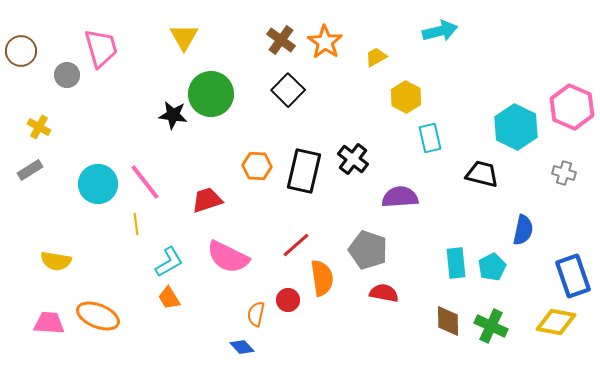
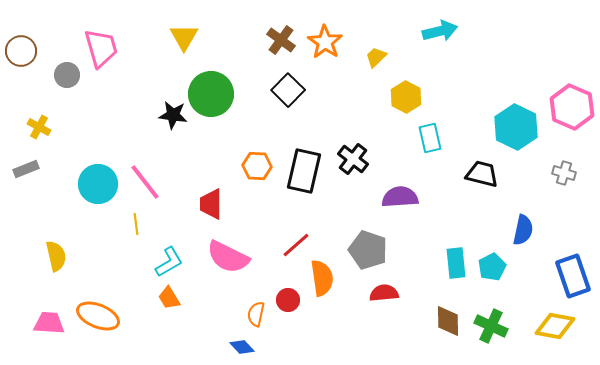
yellow trapezoid at (376, 57): rotated 15 degrees counterclockwise
gray rectangle at (30, 170): moved 4 px left, 1 px up; rotated 10 degrees clockwise
red trapezoid at (207, 200): moved 4 px right, 4 px down; rotated 72 degrees counterclockwise
yellow semicircle at (56, 261): moved 5 px up; rotated 112 degrees counterclockwise
red semicircle at (384, 293): rotated 16 degrees counterclockwise
yellow diamond at (556, 322): moved 1 px left, 4 px down
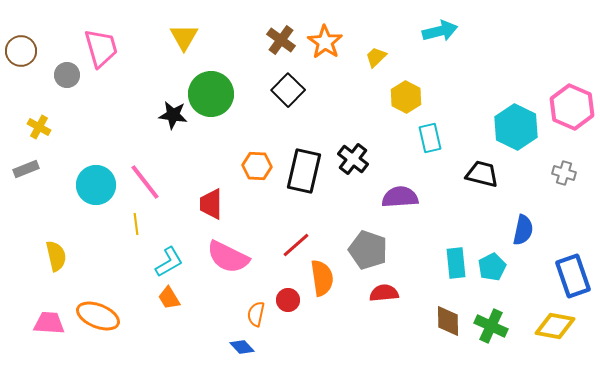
cyan circle at (98, 184): moved 2 px left, 1 px down
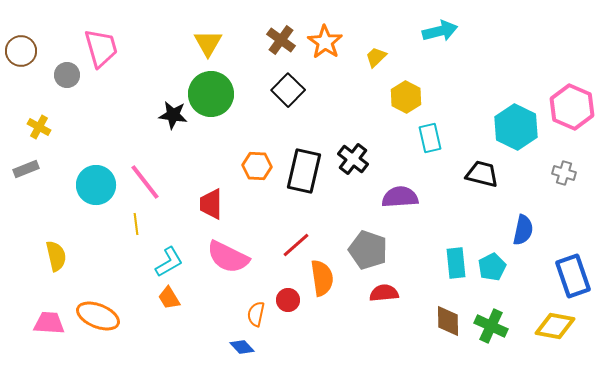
yellow triangle at (184, 37): moved 24 px right, 6 px down
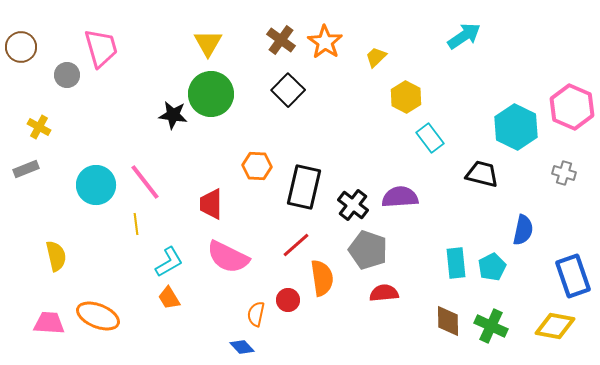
cyan arrow at (440, 31): moved 24 px right, 5 px down; rotated 20 degrees counterclockwise
brown circle at (21, 51): moved 4 px up
cyan rectangle at (430, 138): rotated 24 degrees counterclockwise
black cross at (353, 159): moved 46 px down
black rectangle at (304, 171): moved 16 px down
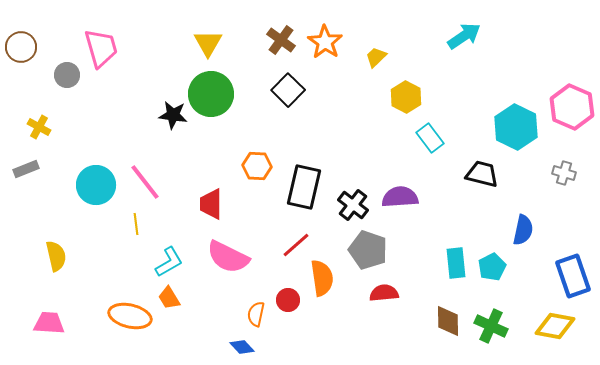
orange ellipse at (98, 316): moved 32 px right; rotated 9 degrees counterclockwise
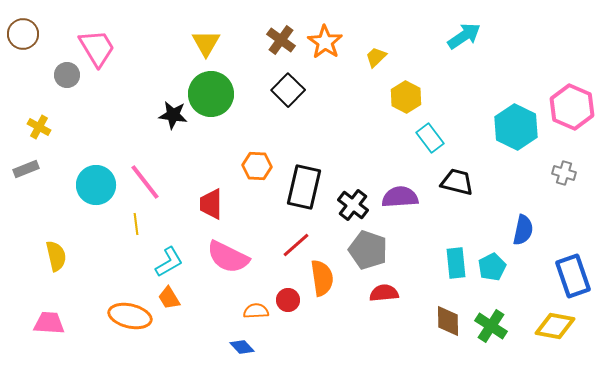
yellow triangle at (208, 43): moved 2 px left
brown circle at (21, 47): moved 2 px right, 13 px up
pink trapezoid at (101, 48): moved 4 px left; rotated 15 degrees counterclockwise
black trapezoid at (482, 174): moved 25 px left, 8 px down
orange semicircle at (256, 314): moved 3 px up; rotated 75 degrees clockwise
green cross at (491, 326): rotated 8 degrees clockwise
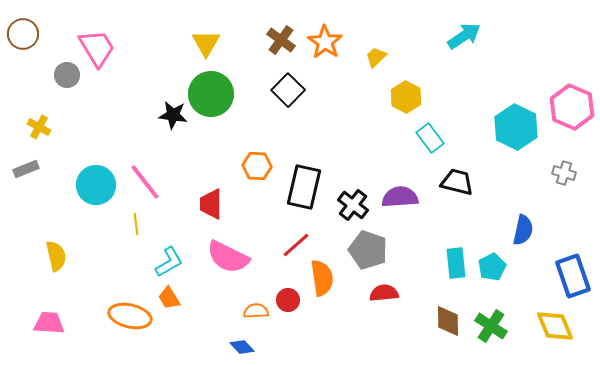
yellow diamond at (555, 326): rotated 57 degrees clockwise
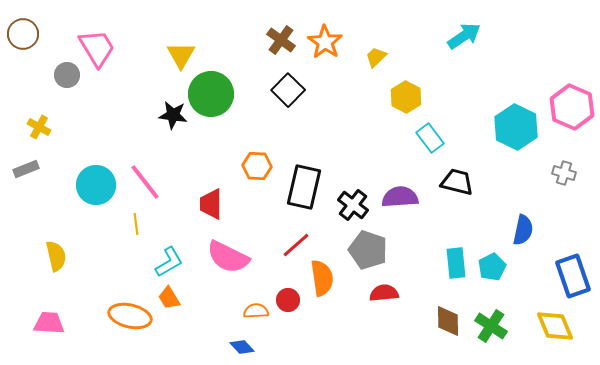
yellow triangle at (206, 43): moved 25 px left, 12 px down
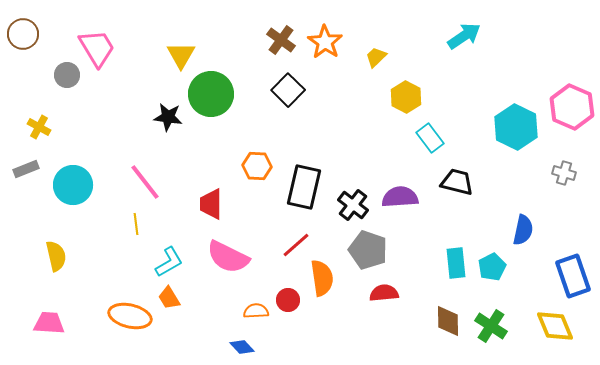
black star at (173, 115): moved 5 px left, 2 px down
cyan circle at (96, 185): moved 23 px left
